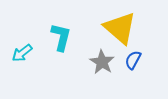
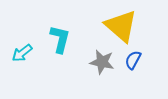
yellow triangle: moved 1 px right, 2 px up
cyan L-shape: moved 1 px left, 2 px down
gray star: rotated 20 degrees counterclockwise
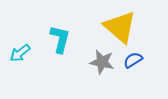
yellow triangle: moved 1 px left, 1 px down
cyan arrow: moved 2 px left
blue semicircle: rotated 30 degrees clockwise
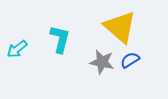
cyan arrow: moved 3 px left, 4 px up
blue semicircle: moved 3 px left
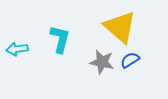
cyan arrow: rotated 30 degrees clockwise
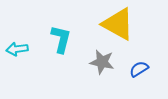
yellow triangle: moved 2 px left, 3 px up; rotated 12 degrees counterclockwise
cyan L-shape: moved 1 px right
blue semicircle: moved 9 px right, 9 px down
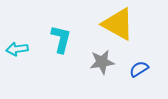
gray star: rotated 20 degrees counterclockwise
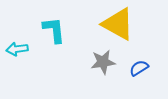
cyan L-shape: moved 7 px left, 9 px up; rotated 20 degrees counterclockwise
gray star: moved 1 px right
blue semicircle: moved 1 px up
